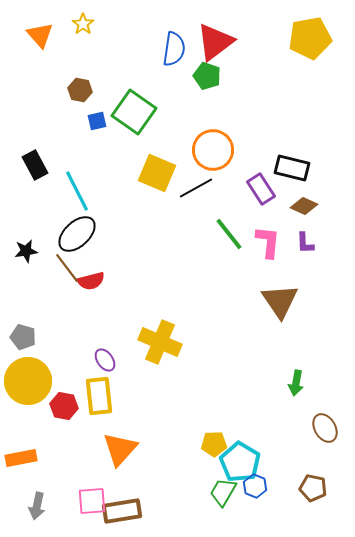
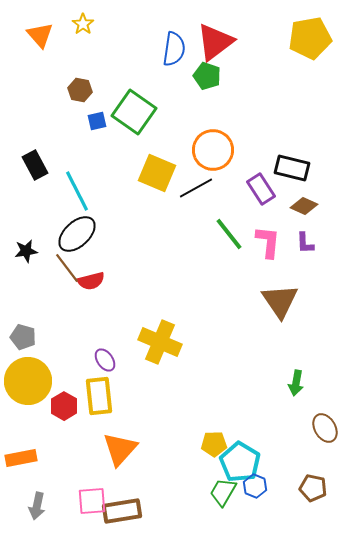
red hexagon at (64, 406): rotated 20 degrees clockwise
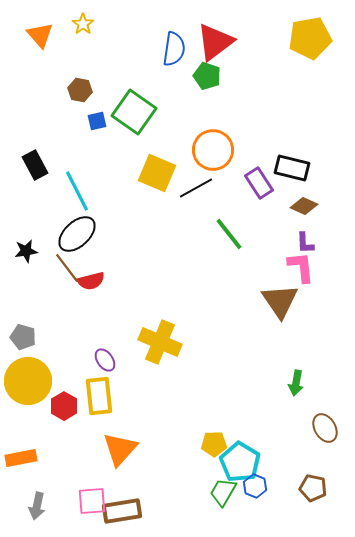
purple rectangle at (261, 189): moved 2 px left, 6 px up
pink L-shape at (268, 242): moved 33 px right, 25 px down; rotated 12 degrees counterclockwise
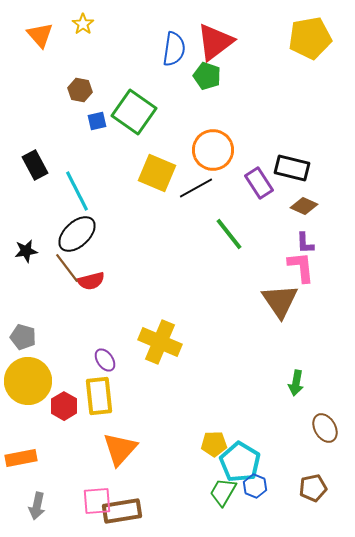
brown pentagon at (313, 488): rotated 24 degrees counterclockwise
pink square at (92, 501): moved 5 px right
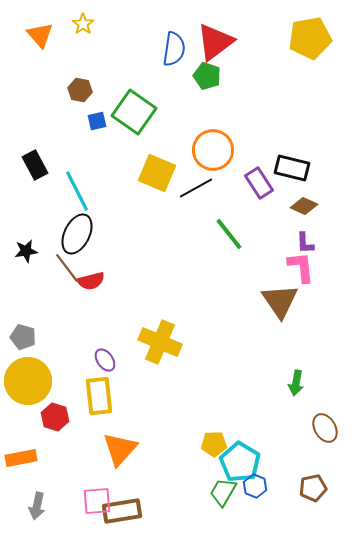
black ellipse at (77, 234): rotated 21 degrees counterclockwise
red hexagon at (64, 406): moved 9 px left, 11 px down; rotated 12 degrees counterclockwise
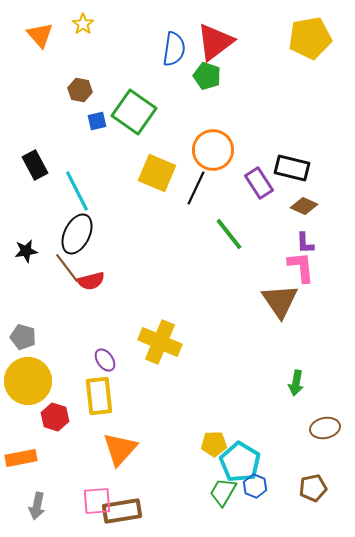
black line at (196, 188): rotated 36 degrees counterclockwise
brown ellipse at (325, 428): rotated 72 degrees counterclockwise
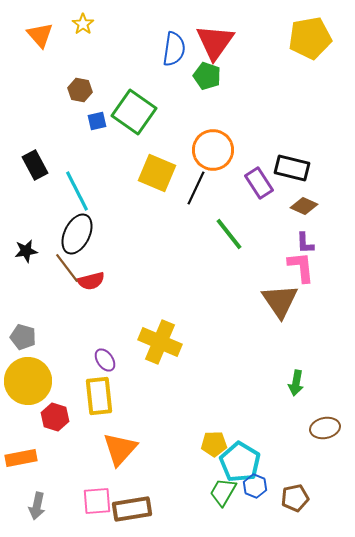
red triangle at (215, 42): rotated 18 degrees counterclockwise
brown pentagon at (313, 488): moved 18 px left, 10 px down
brown rectangle at (122, 511): moved 10 px right, 2 px up
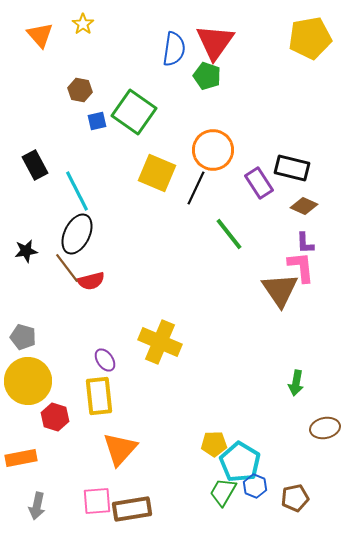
brown triangle at (280, 301): moved 11 px up
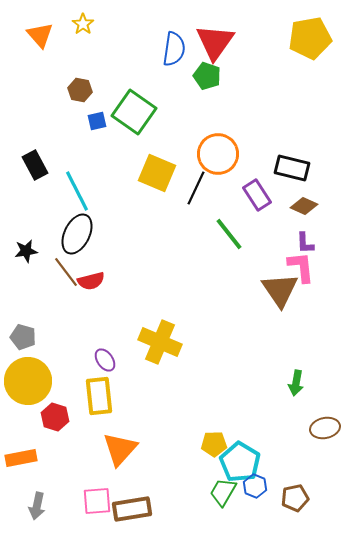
orange circle at (213, 150): moved 5 px right, 4 px down
purple rectangle at (259, 183): moved 2 px left, 12 px down
brown line at (67, 268): moved 1 px left, 4 px down
